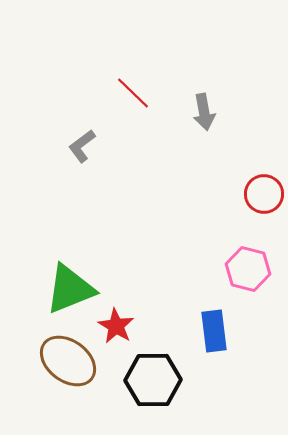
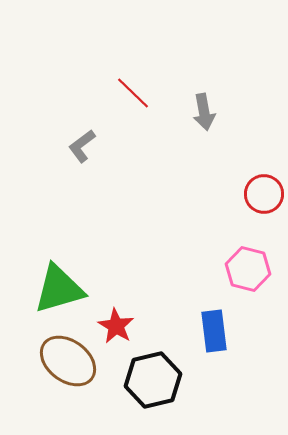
green triangle: moved 11 px left; rotated 6 degrees clockwise
black hexagon: rotated 12 degrees counterclockwise
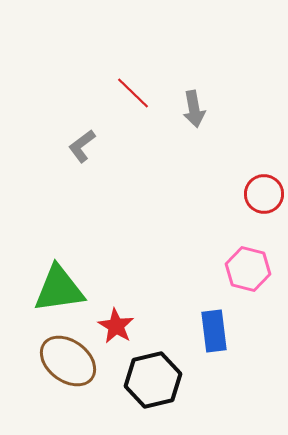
gray arrow: moved 10 px left, 3 px up
green triangle: rotated 8 degrees clockwise
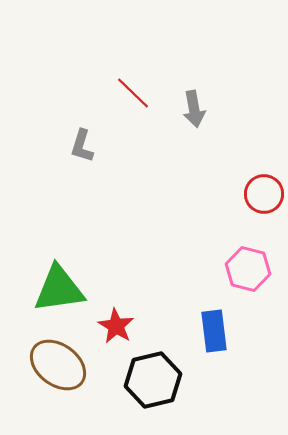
gray L-shape: rotated 36 degrees counterclockwise
brown ellipse: moved 10 px left, 4 px down
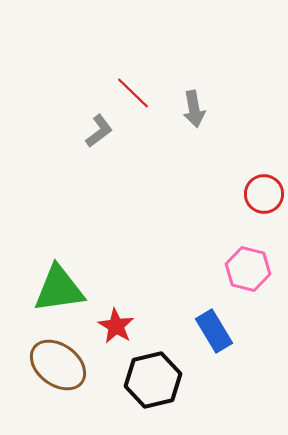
gray L-shape: moved 17 px right, 15 px up; rotated 144 degrees counterclockwise
blue rectangle: rotated 24 degrees counterclockwise
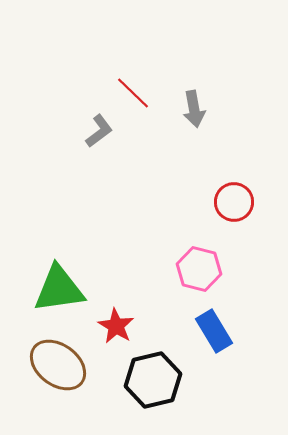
red circle: moved 30 px left, 8 px down
pink hexagon: moved 49 px left
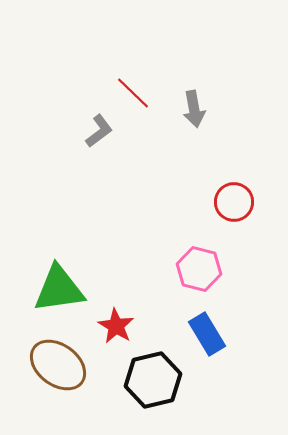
blue rectangle: moved 7 px left, 3 px down
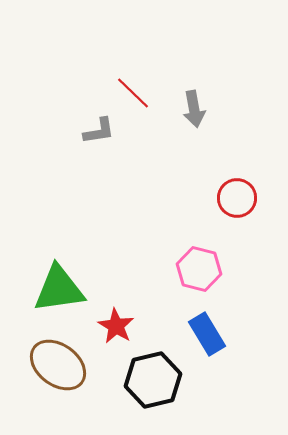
gray L-shape: rotated 28 degrees clockwise
red circle: moved 3 px right, 4 px up
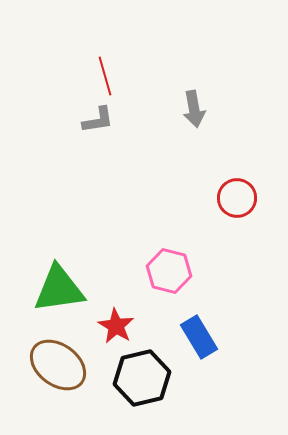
red line: moved 28 px left, 17 px up; rotated 30 degrees clockwise
gray L-shape: moved 1 px left, 11 px up
pink hexagon: moved 30 px left, 2 px down
blue rectangle: moved 8 px left, 3 px down
black hexagon: moved 11 px left, 2 px up
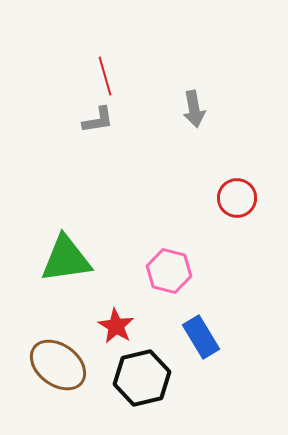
green triangle: moved 7 px right, 30 px up
blue rectangle: moved 2 px right
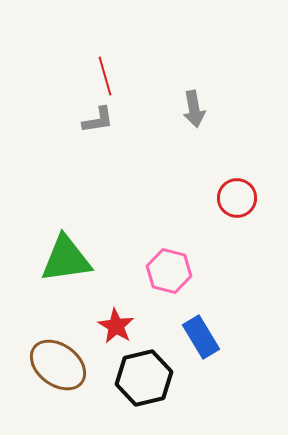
black hexagon: moved 2 px right
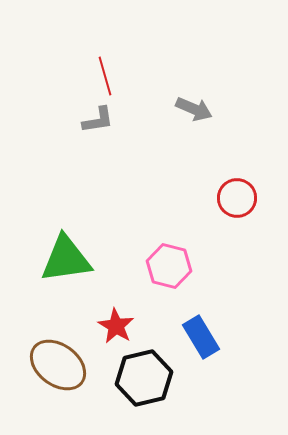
gray arrow: rotated 57 degrees counterclockwise
pink hexagon: moved 5 px up
